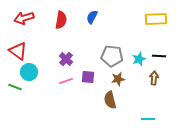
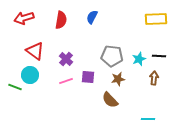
red triangle: moved 17 px right
cyan circle: moved 1 px right, 3 px down
brown semicircle: rotated 30 degrees counterclockwise
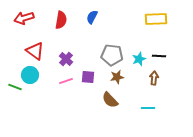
gray pentagon: moved 1 px up
brown star: moved 1 px left, 2 px up
cyan line: moved 11 px up
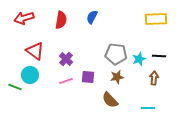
gray pentagon: moved 4 px right, 1 px up
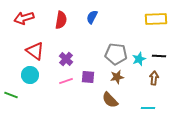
green line: moved 4 px left, 8 px down
